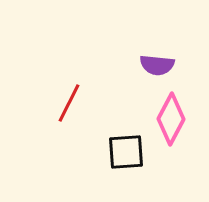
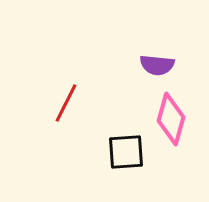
red line: moved 3 px left
pink diamond: rotated 12 degrees counterclockwise
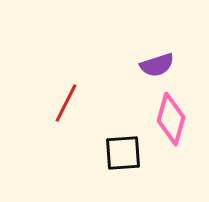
purple semicircle: rotated 24 degrees counterclockwise
black square: moved 3 px left, 1 px down
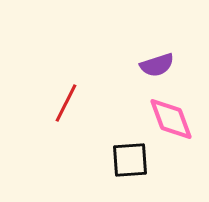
pink diamond: rotated 36 degrees counterclockwise
black square: moved 7 px right, 7 px down
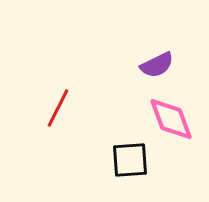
purple semicircle: rotated 8 degrees counterclockwise
red line: moved 8 px left, 5 px down
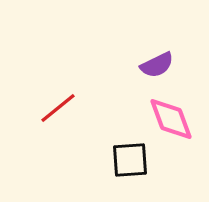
red line: rotated 24 degrees clockwise
